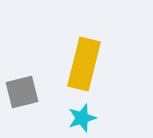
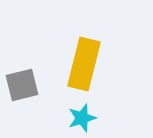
gray square: moved 7 px up
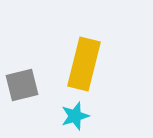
cyan star: moved 7 px left, 2 px up
